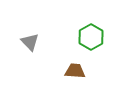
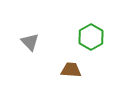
brown trapezoid: moved 4 px left, 1 px up
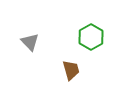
brown trapezoid: rotated 70 degrees clockwise
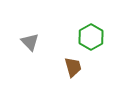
brown trapezoid: moved 2 px right, 3 px up
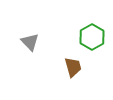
green hexagon: moved 1 px right
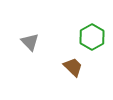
brown trapezoid: rotated 30 degrees counterclockwise
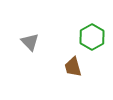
brown trapezoid: rotated 150 degrees counterclockwise
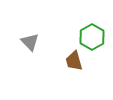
brown trapezoid: moved 1 px right, 6 px up
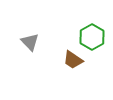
brown trapezoid: moved 1 px left, 1 px up; rotated 40 degrees counterclockwise
